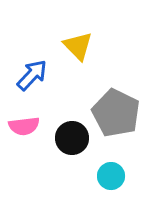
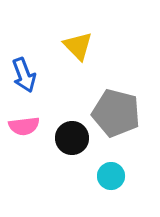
blue arrow: moved 8 px left; rotated 116 degrees clockwise
gray pentagon: rotated 12 degrees counterclockwise
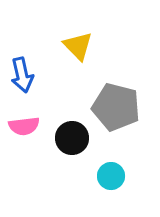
blue arrow: moved 2 px left; rotated 8 degrees clockwise
gray pentagon: moved 6 px up
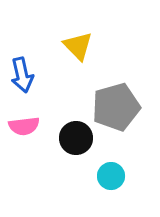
gray pentagon: rotated 30 degrees counterclockwise
black circle: moved 4 px right
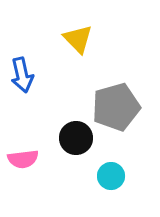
yellow triangle: moved 7 px up
pink semicircle: moved 1 px left, 33 px down
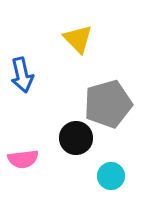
gray pentagon: moved 8 px left, 3 px up
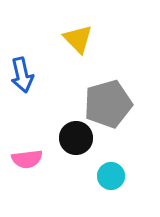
pink semicircle: moved 4 px right
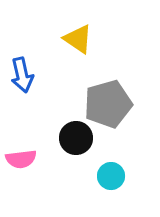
yellow triangle: rotated 12 degrees counterclockwise
pink semicircle: moved 6 px left
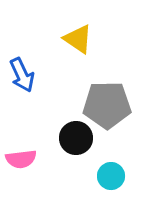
blue arrow: rotated 12 degrees counterclockwise
gray pentagon: moved 1 px left, 1 px down; rotated 15 degrees clockwise
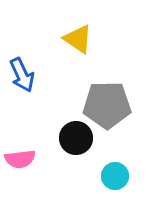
pink semicircle: moved 1 px left
cyan circle: moved 4 px right
